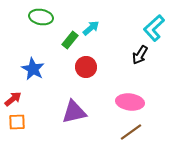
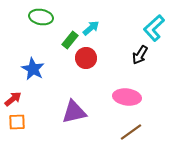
red circle: moved 9 px up
pink ellipse: moved 3 px left, 5 px up
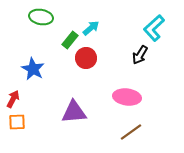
red arrow: rotated 24 degrees counterclockwise
purple triangle: rotated 8 degrees clockwise
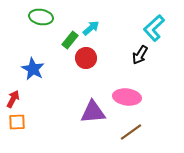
purple triangle: moved 19 px right
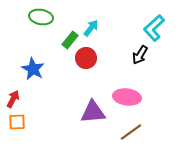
cyan arrow: rotated 12 degrees counterclockwise
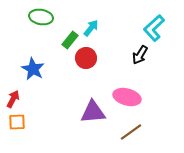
pink ellipse: rotated 8 degrees clockwise
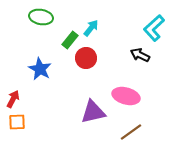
black arrow: rotated 84 degrees clockwise
blue star: moved 7 px right
pink ellipse: moved 1 px left, 1 px up
purple triangle: rotated 8 degrees counterclockwise
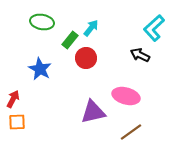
green ellipse: moved 1 px right, 5 px down
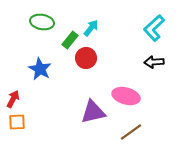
black arrow: moved 14 px right, 7 px down; rotated 30 degrees counterclockwise
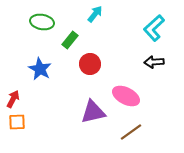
cyan arrow: moved 4 px right, 14 px up
red circle: moved 4 px right, 6 px down
pink ellipse: rotated 12 degrees clockwise
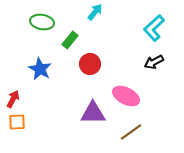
cyan arrow: moved 2 px up
black arrow: rotated 24 degrees counterclockwise
purple triangle: moved 1 px down; rotated 12 degrees clockwise
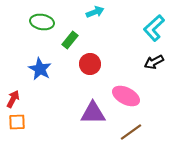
cyan arrow: rotated 30 degrees clockwise
